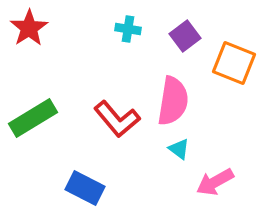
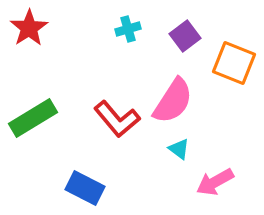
cyan cross: rotated 25 degrees counterclockwise
pink semicircle: rotated 24 degrees clockwise
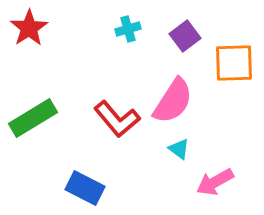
orange square: rotated 24 degrees counterclockwise
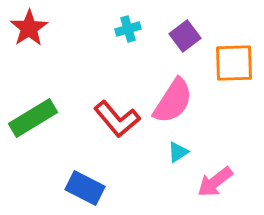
cyan triangle: moved 1 px left, 3 px down; rotated 50 degrees clockwise
pink arrow: rotated 9 degrees counterclockwise
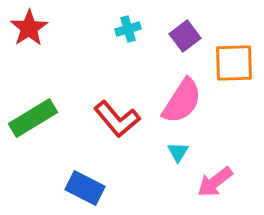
pink semicircle: moved 9 px right
cyan triangle: rotated 25 degrees counterclockwise
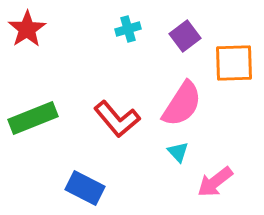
red star: moved 2 px left, 1 px down
pink semicircle: moved 3 px down
green rectangle: rotated 9 degrees clockwise
cyan triangle: rotated 15 degrees counterclockwise
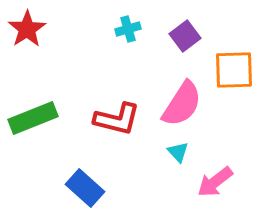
orange square: moved 7 px down
red L-shape: rotated 36 degrees counterclockwise
blue rectangle: rotated 15 degrees clockwise
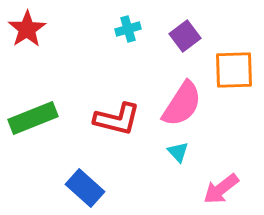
pink arrow: moved 6 px right, 7 px down
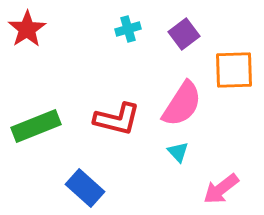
purple square: moved 1 px left, 2 px up
green rectangle: moved 3 px right, 8 px down
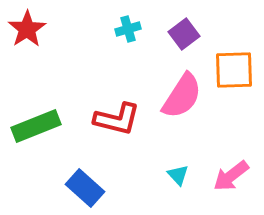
pink semicircle: moved 8 px up
cyan triangle: moved 23 px down
pink arrow: moved 10 px right, 13 px up
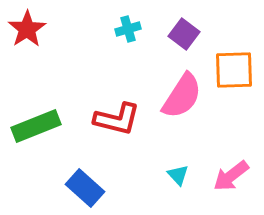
purple square: rotated 16 degrees counterclockwise
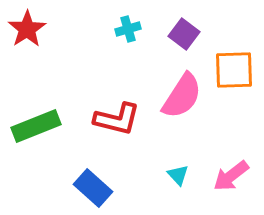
blue rectangle: moved 8 px right
